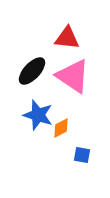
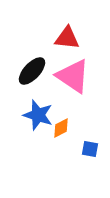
blue square: moved 8 px right, 6 px up
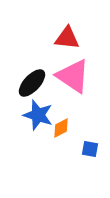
black ellipse: moved 12 px down
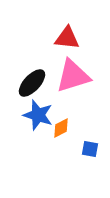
pink triangle: rotated 51 degrees counterclockwise
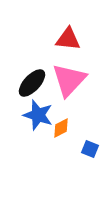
red triangle: moved 1 px right, 1 px down
pink triangle: moved 4 px left, 4 px down; rotated 30 degrees counterclockwise
blue square: rotated 12 degrees clockwise
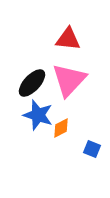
blue square: moved 2 px right
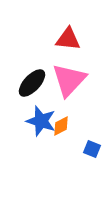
blue star: moved 3 px right, 6 px down
orange diamond: moved 2 px up
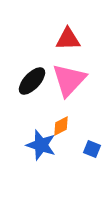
red triangle: rotated 8 degrees counterclockwise
black ellipse: moved 2 px up
blue star: moved 24 px down
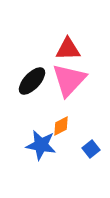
red triangle: moved 10 px down
blue star: rotated 8 degrees counterclockwise
blue square: moved 1 px left; rotated 30 degrees clockwise
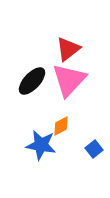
red triangle: rotated 36 degrees counterclockwise
blue square: moved 3 px right
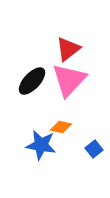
orange diamond: moved 1 px down; rotated 40 degrees clockwise
